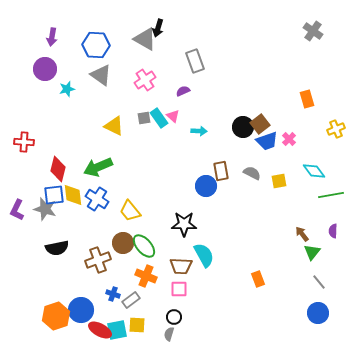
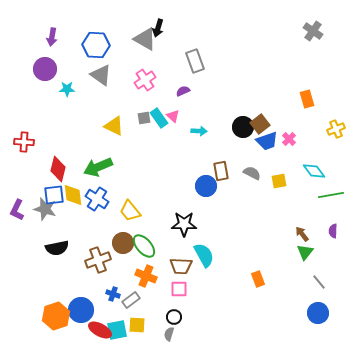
cyan star at (67, 89): rotated 14 degrees clockwise
green triangle at (312, 252): moved 7 px left
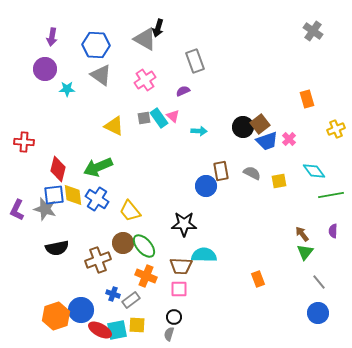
cyan semicircle at (204, 255): rotated 60 degrees counterclockwise
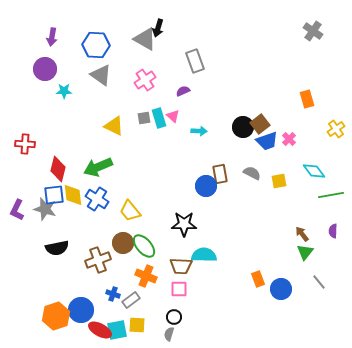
cyan star at (67, 89): moved 3 px left, 2 px down
cyan rectangle at (159, 118): rotated 18 degrees clockwise
yellow cross at (336, 129): rotated 12 degrees counterclockwise
red cross at (24, 142): moved 1 px right, 2 px down
brown rectangle at (221, 171): moved 1 px left, 3 px down
blue circle at (318, 313): moved 37 px left, 24 px up
